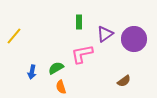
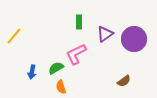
pink L-shape: moved 6 px left; rotated 15 degrees counterclockwise
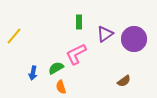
blue arrow: moved 1 px right, 1 px down
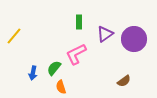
green semicircle: moved 2 px left; rotated 21 degrees counterclockwise
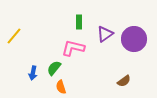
pink L-shape: moved 3 px left, 6 px up; rotated 40 degrees clockwise
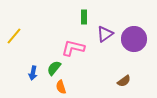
green rectangle: moved 5 px right, 5 px up
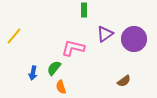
green rectangle: moved 7 px up
